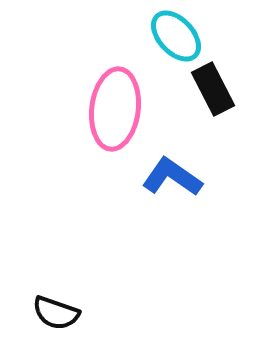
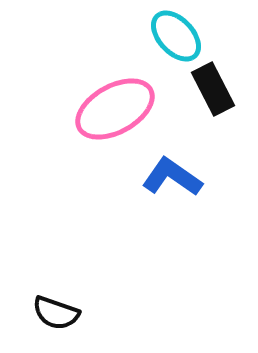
pink ellipse: rotated 54 degrees clockwise
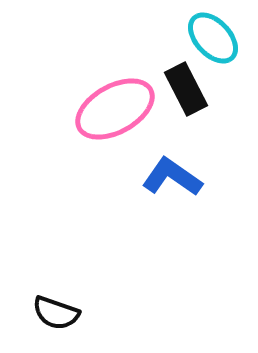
cyan ellipse: moved 37 px right, 2 px down
black rectangle: moved 27 px left
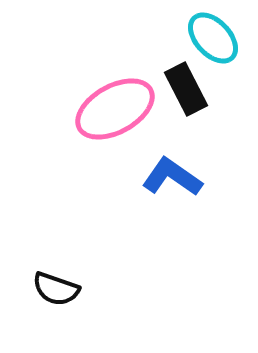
black semicircle: moved 24 px up
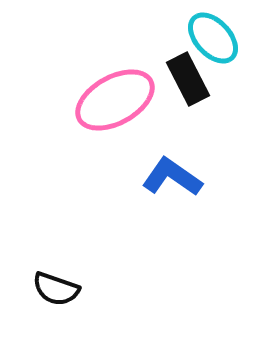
black rectangle: moved 2 px right, 10 px up
pink ellipse: moved 9 px up
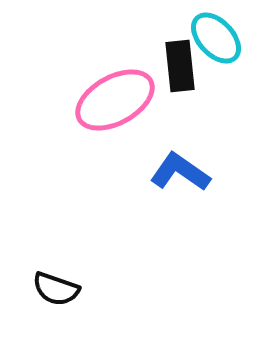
cyan ellipse: moved 3 px right
black rectangle: moved 8 px left, 13 px up; rotated 21 degrees clockwise
blue L-shape: moved 8 px right, 5 px up
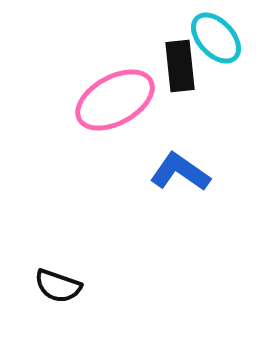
black semicircle: moved 2 px right, 3 px up
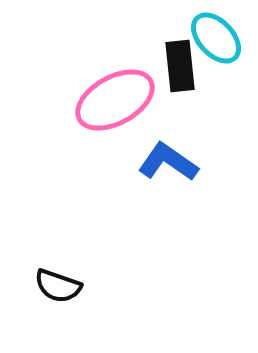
blue L-shape: moved 12 px left, 10 px up
